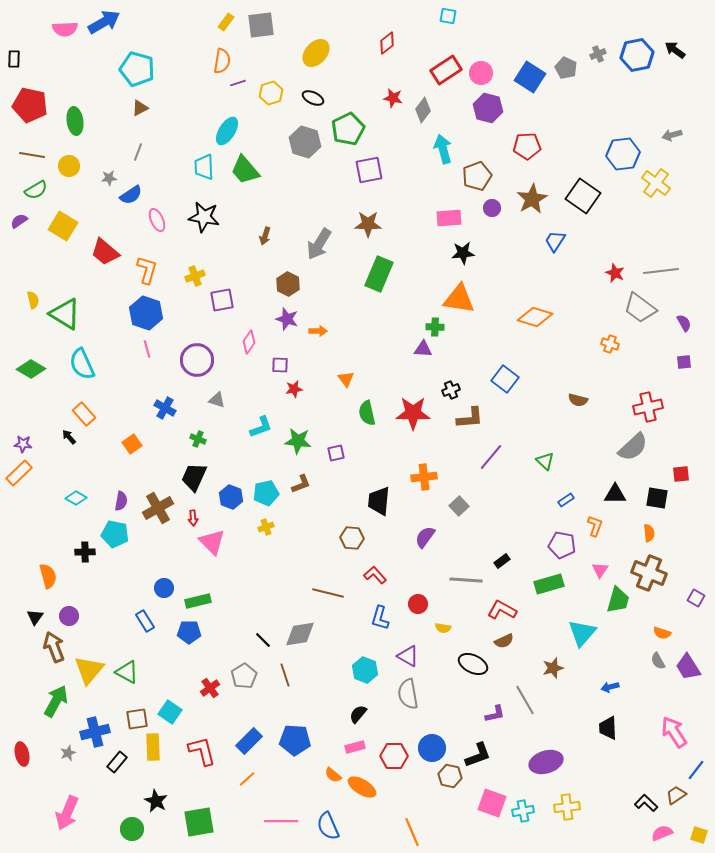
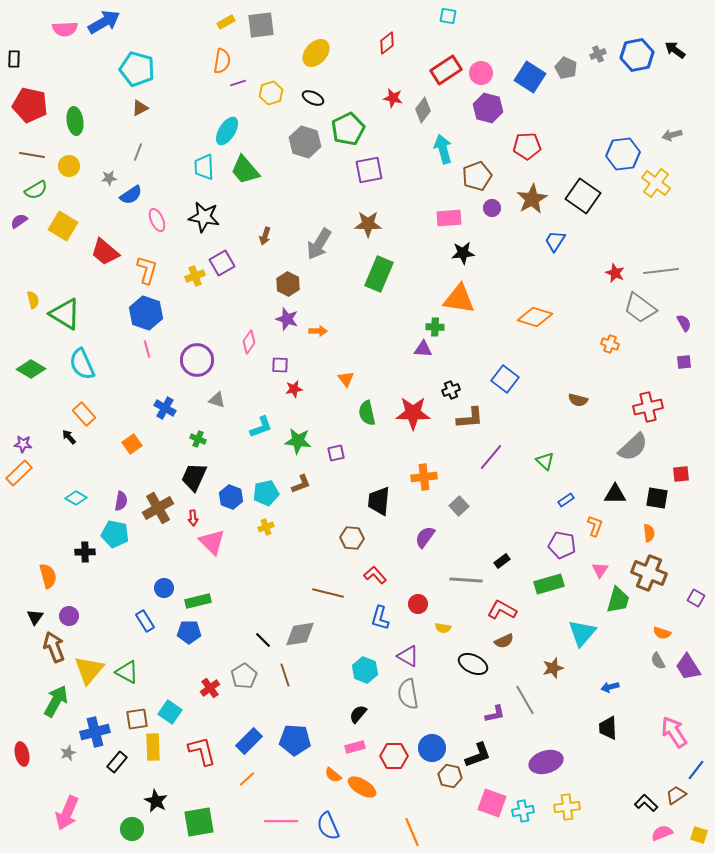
yellow rectangle at (226, 22): rotated 24 degrees clockwise
purple square at (222, 300): moved 37 px up; rotated 20 degrees counterclockwise
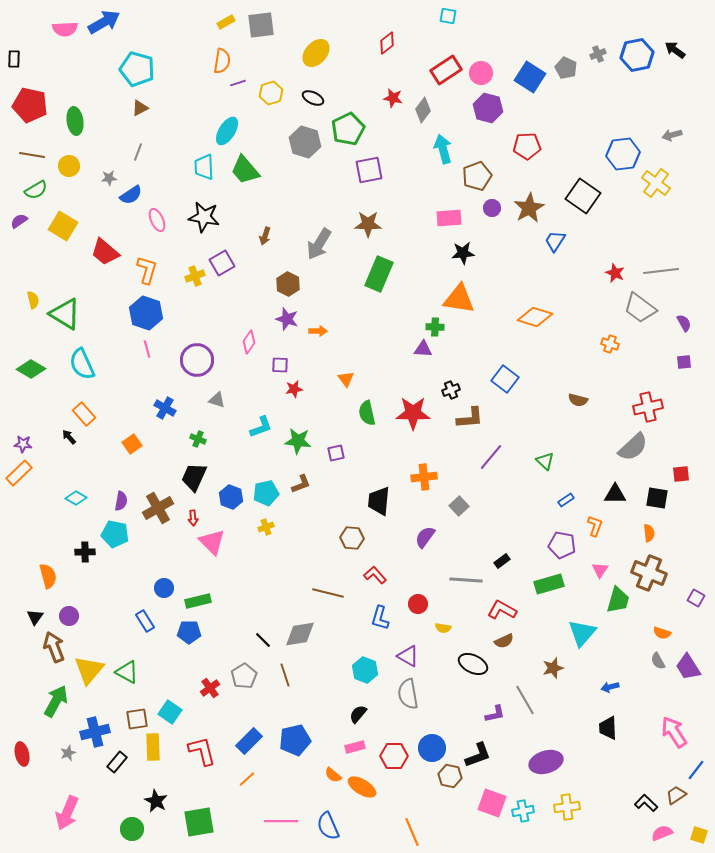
brown star at (532, 199): moved 3 px left, 9 px down
blue pentagon at (295, 740): rotated 16 degrees counterclockwise
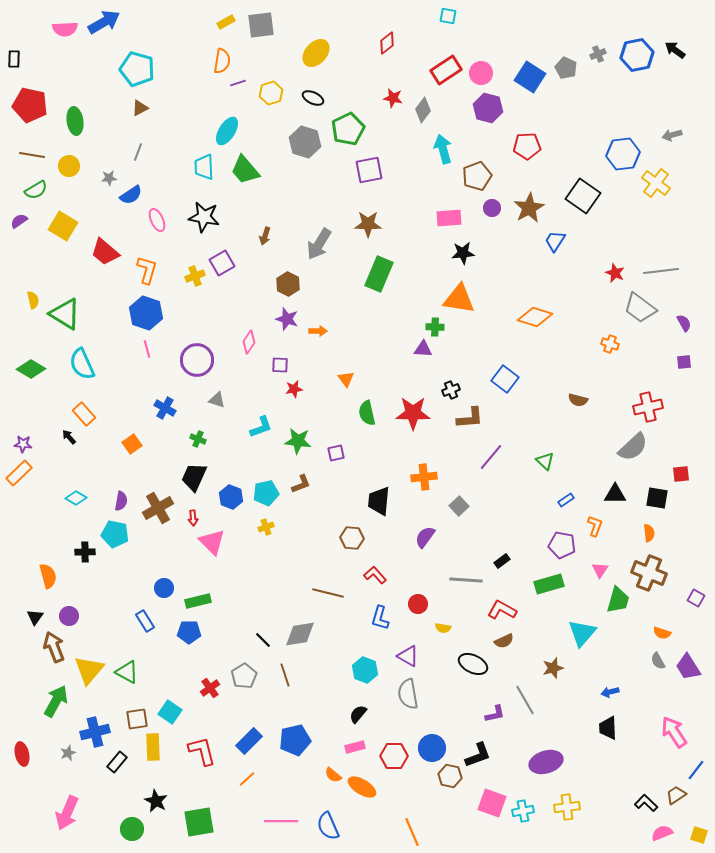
blue arrow at (610, 687): moved 5 px down
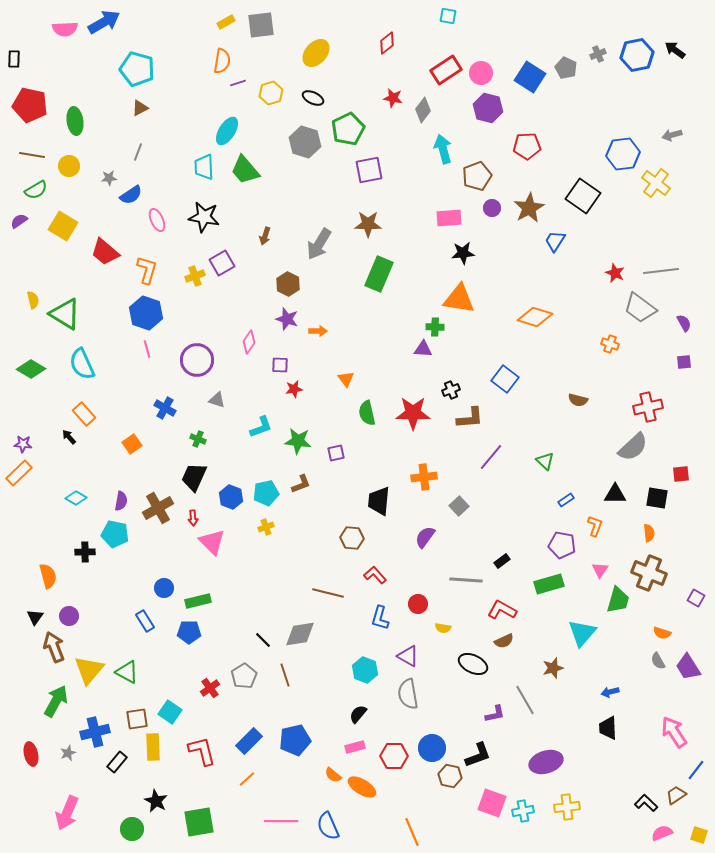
red ellipse at (22, 754): moved 9 px right
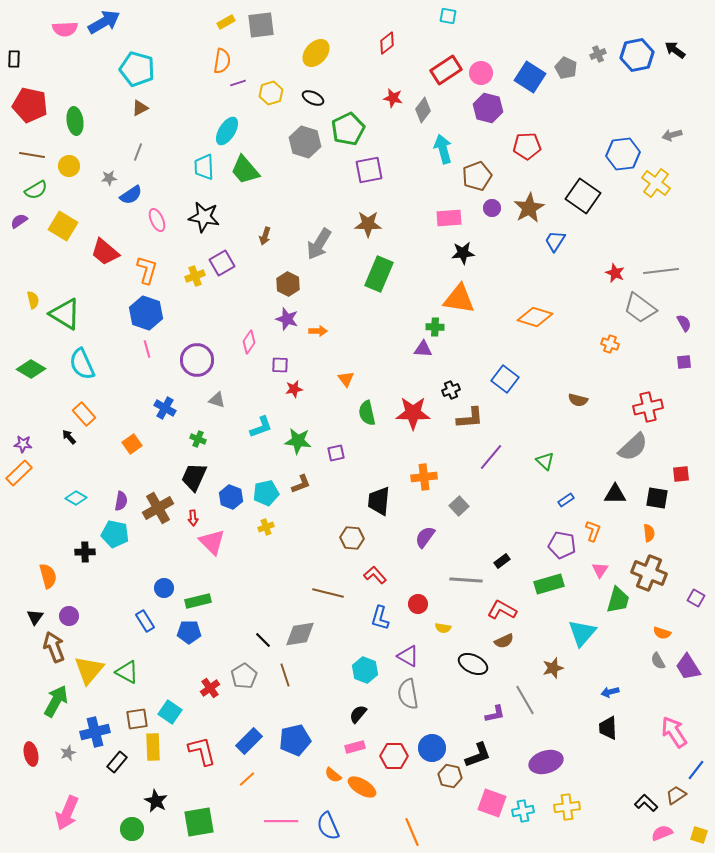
orange L-shape at (595, 526): moved 2 px left, 5 px down
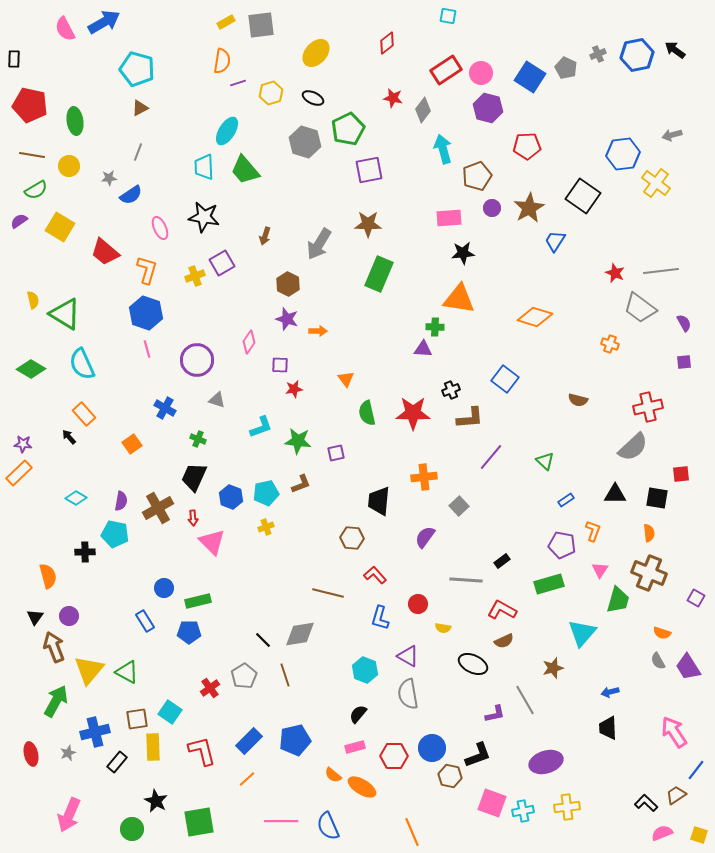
pink semicircle at (65, 29): rotated 65 degrees clockwise
pink ellipse at (157, 220): moved 3 px right, 8 px down
yellow square at (63, 226): moved 3 px left, 1 px down
pink arrow at (67, 813): moved 2 px right, 2 px down
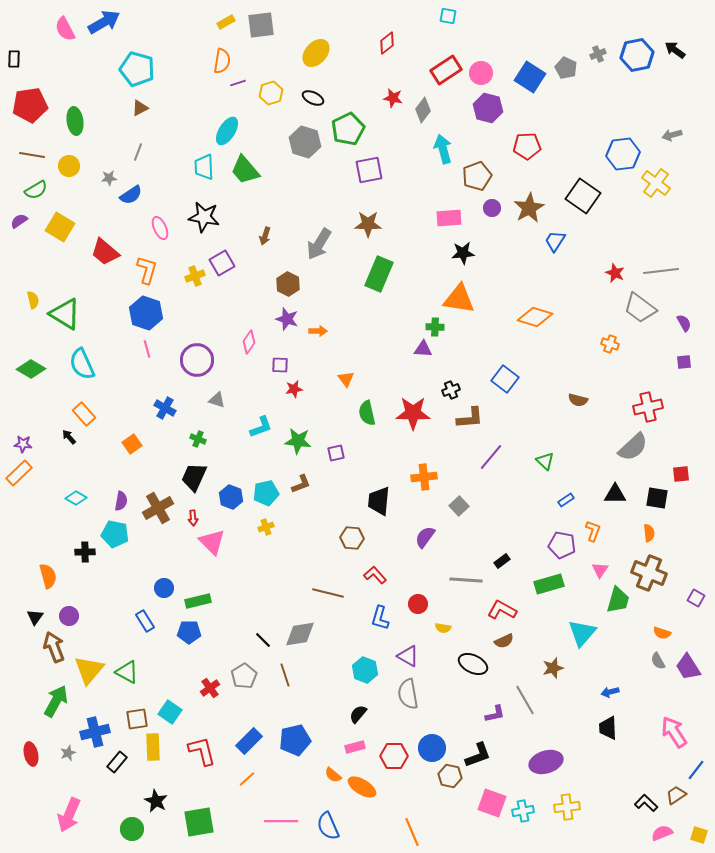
red pentagon at (30, 105): rotated 20 degrees counterclockwise
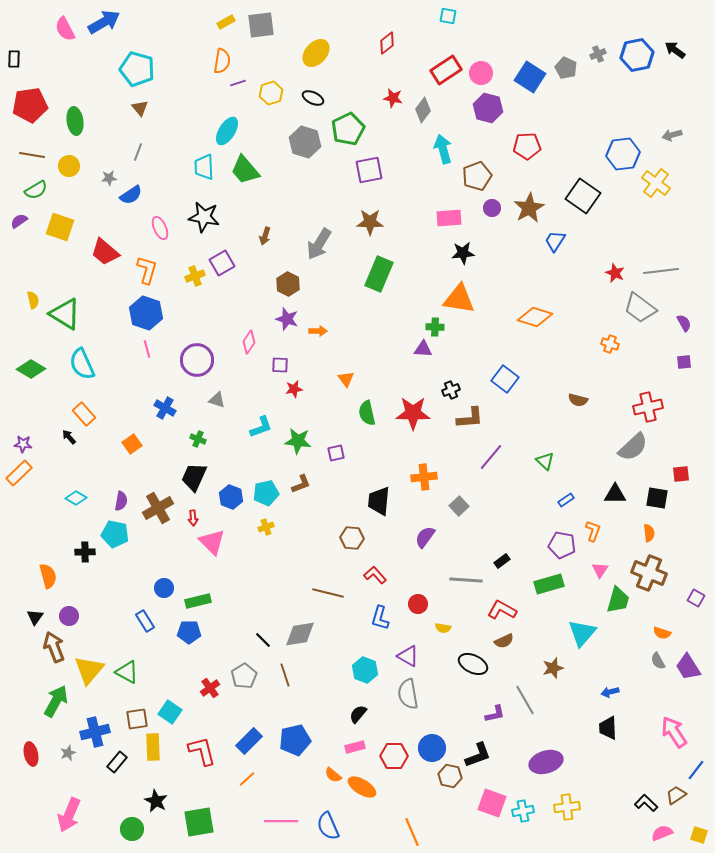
brown triangle at (140, 108): rotated 42 degrees counterclockwise
brown star at (368, 224): moved 2 px right, 2 px up
yellow square at (60, 227): rotated 12 degrees counterclockwise
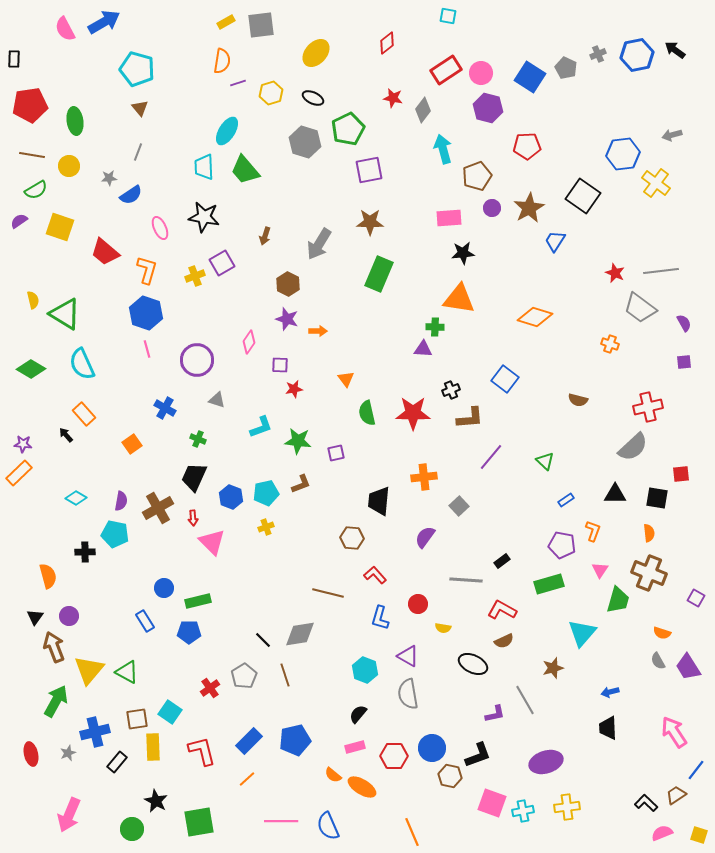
black arrow at (69, 437): moved 3 px left, 2 px up
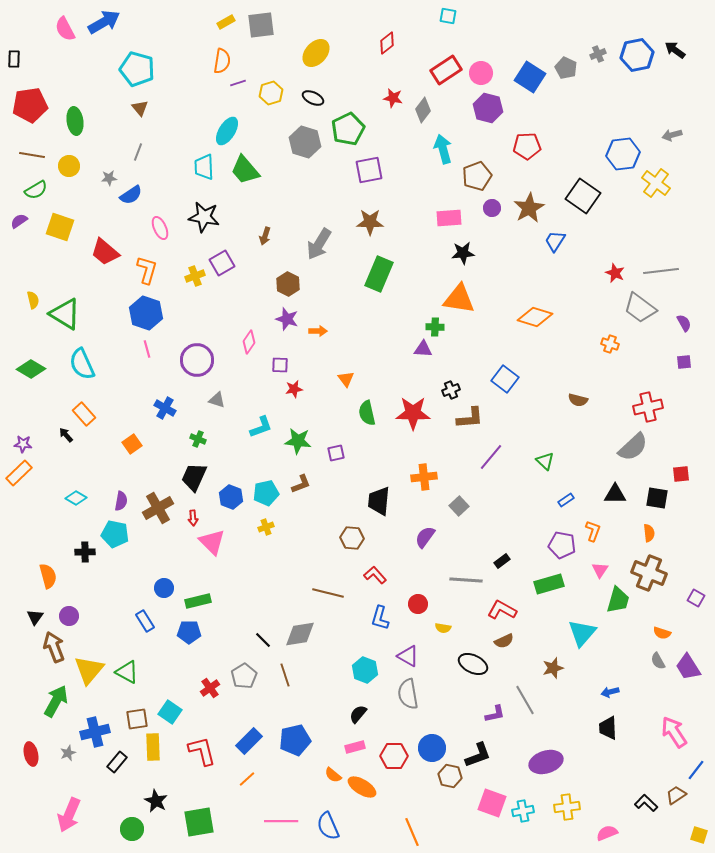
pink semicircle at (662, 833): moved 55 px left
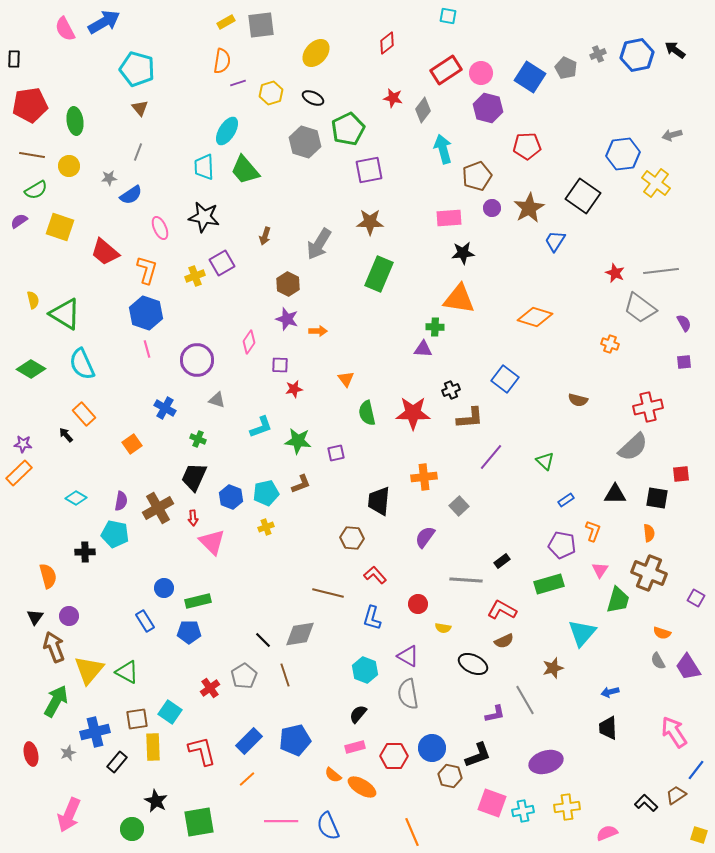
blue L-shape at (380, 618): moved 8 px left
